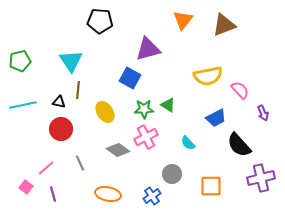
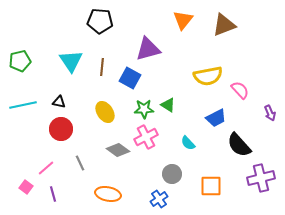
brown line: moved 24 px right, 23 px up
purple arrow: moved 7 px right
blue cross: moved 7 px right, 3 px down
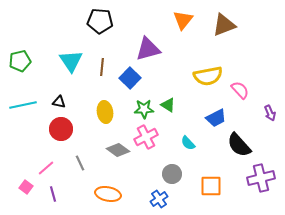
blue square: rotated 15 degrees clockwise
yellow ellipse: rotated 25 degrees clockwise
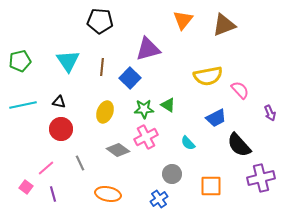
cyan triangle: moved 3 px left
yellow ellipse: rotated 30 degrees clockwise
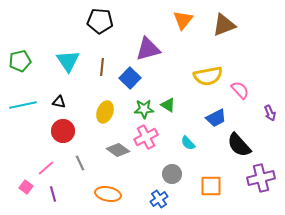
red circle: moved 2 px right, 2 px down
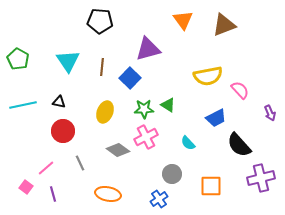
orange triangle: rotated 15 degrees counterclockwise
green pentagon: moved 2 px left, 2 px up; rotated 30 degrees counterclockwise
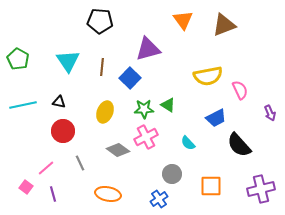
pink semicircle: rotated 18 degrees clockwise
purple cross: moved 11 px down
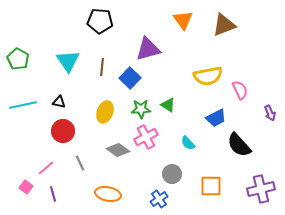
green star: moved 3 px left
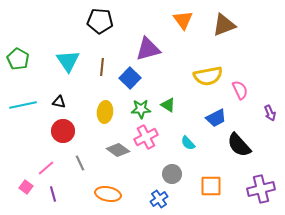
yellow ellipse: rotated 15 degrees counterclockwise
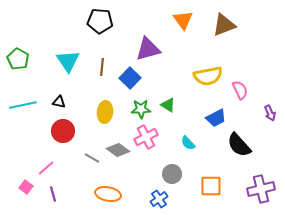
gray line: moved 12 px right, 5 px up; rotated 35 degrees counterclockwise
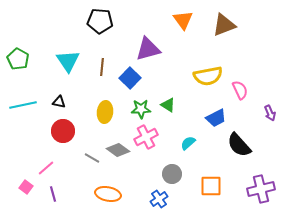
cyan semicircle: rotated 91 degrees clockwise
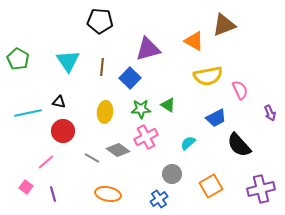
orange triangle: moved 11 px right, 21 px down; rotated 25 degrees counterclockwise
cyan line: moved 5 px right, 8 px down
pink line: moved 6 px up
orange square: rotated 30 degrees counterclockwise
